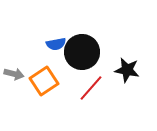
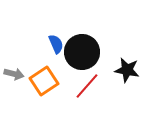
blue semicircle: rotated 102 degrees counterclockwise
red line: moved 4 px left, 2 px up
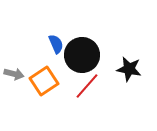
black circle: moved 3 px down
black star: moved 2 px right, 1 px up
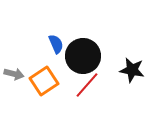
black circle: moved 1 px right, 1 px down
black star: moved 3 px right, 1 px down
red line: moved 1 px up
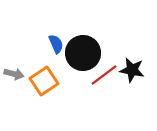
black circle: moved 3 px up
red line: moved 17 px right, 10 px up; rotated 12 degrees clockwise
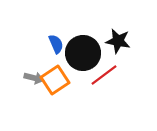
black star: moved 14 px left, 29 px up
gray arrow: moved 20 px right, 4 px down
orange square: moved 11 px right, 1 px up
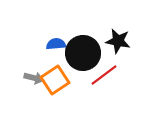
blue semicircle: rotated 72 degrees counterclockwise
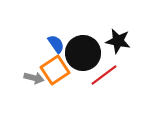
blue semicircle: rotated 60 degrees clockwise
orange square: moved 10 px up
